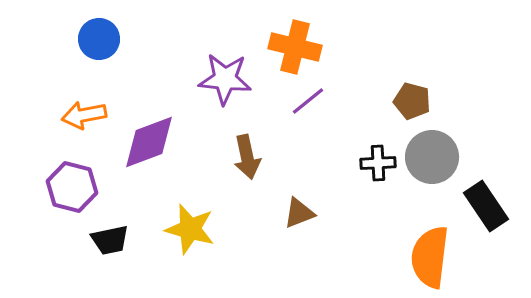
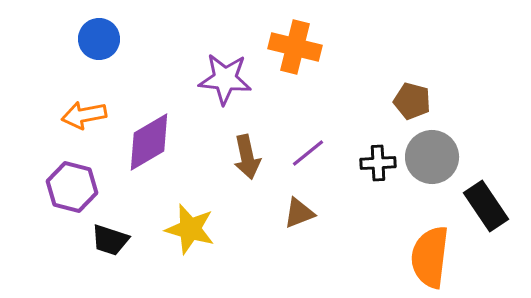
purple line: moved 52 px down
purple diamond: rotated 10 degrees counterclockwise
black trapezoid: rotated 30 degrees clockwise
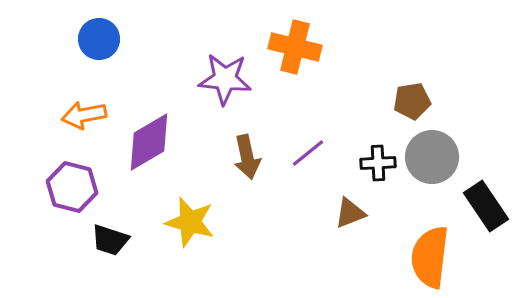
brown pentagon: rotated 24 degrees counterclockwise
brown triangle: moved 51 px right
yellow star: moved 7 px up
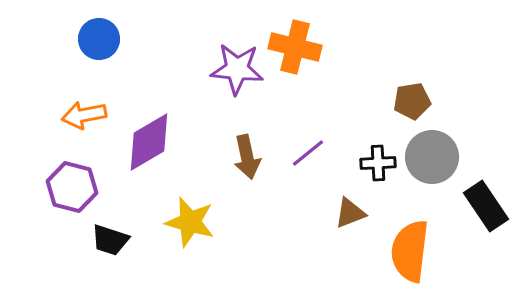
purple star: moved 12 px right, 10 px up
orange semicircle: moved 20 px left, 6 px up
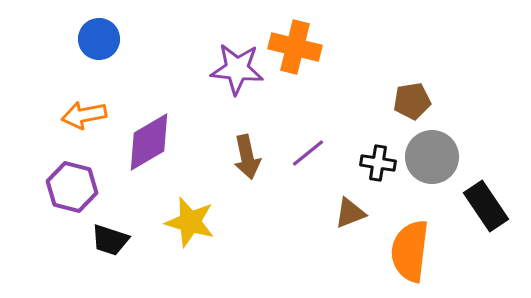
black cross: rotated 12 degrees clockwise
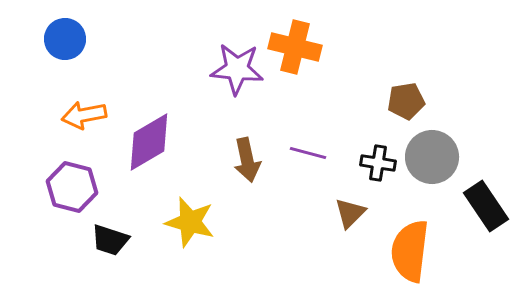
blue circle: moved 34 px left
brown pentagon: moved 6 px left
purple line: rotated 54 degrees clockwise
brown arrow: moved 3 px down
brown triangle: rotated 24 degrees counterclockwise
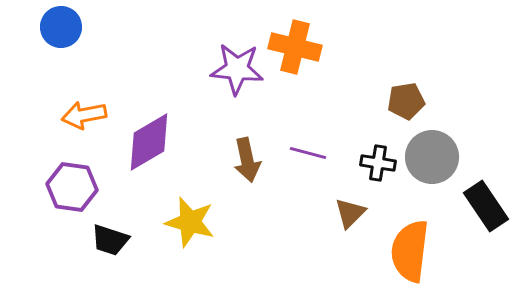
blue circle: moved 4 px left, 12 px up
purple hexagon: rotated 6 degrees counterclockwise
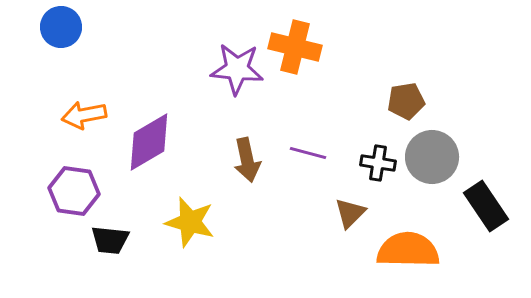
purple hexagon: moved 2 px right, 4 px down
black trapezoid: rotated 12 degrees counterclockwise
orange semicircle: moved 2 px left, 1 px up; rotated 84 degrees clockwise
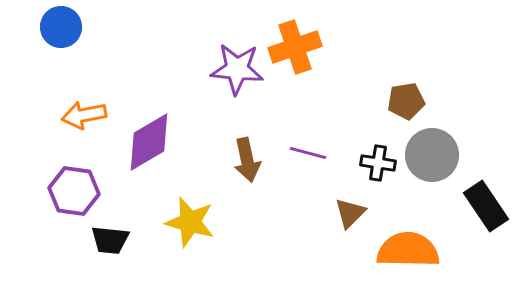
orange cross: rotated 33 degrees counterclockwise
gray circle: moved 2 px up
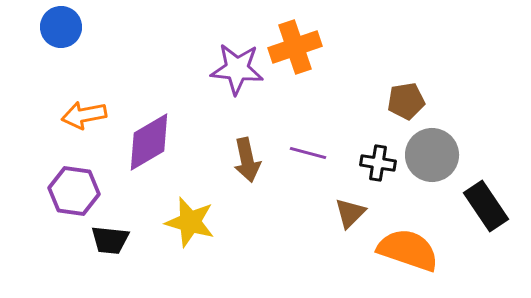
orange semicircle: rotated 18 degrees clockwise
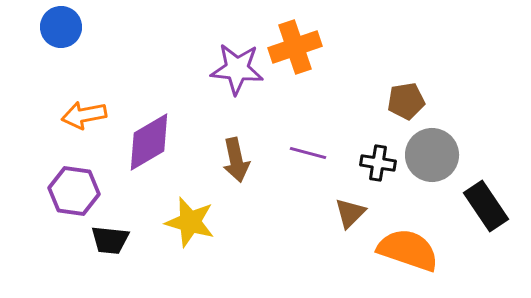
brown arrow: moved 11 px left
